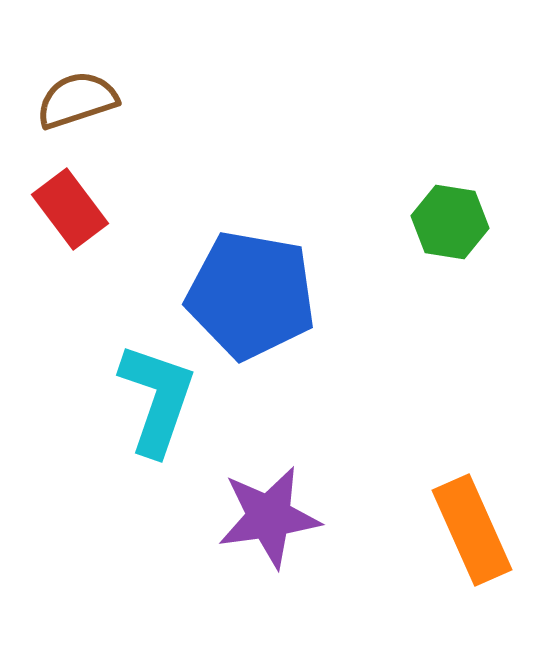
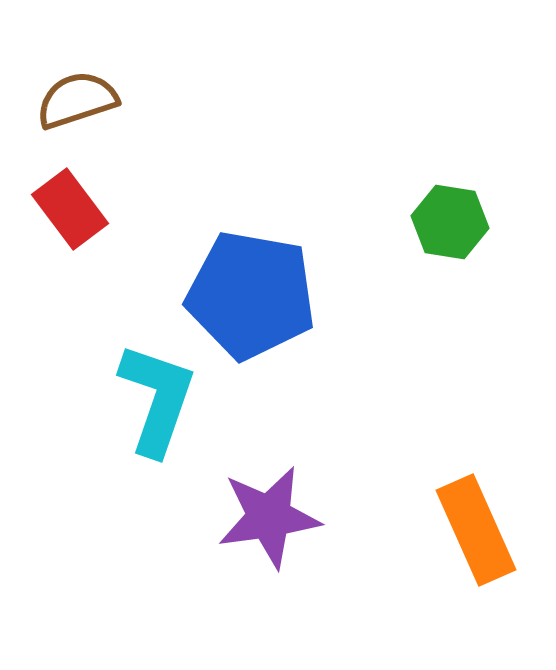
orange rectangle: moved 4 px right
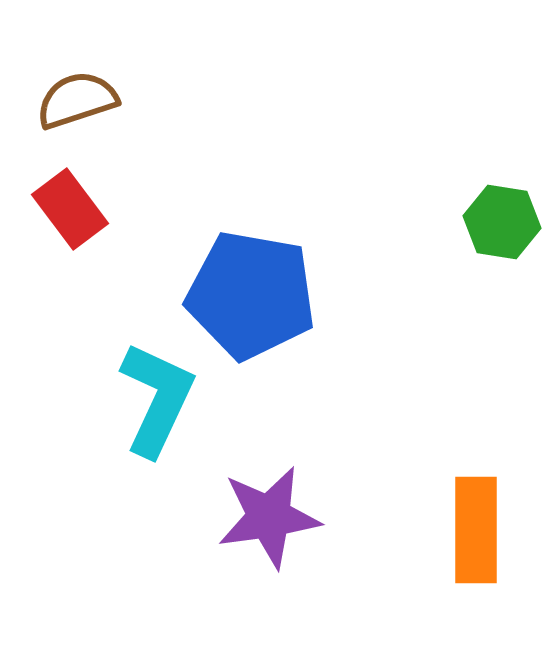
green hexagon: moved 52 px right
cyan L-shape: rotated 6 degrees clockwise
orange rectangle: rotated 24 degrees clockwise
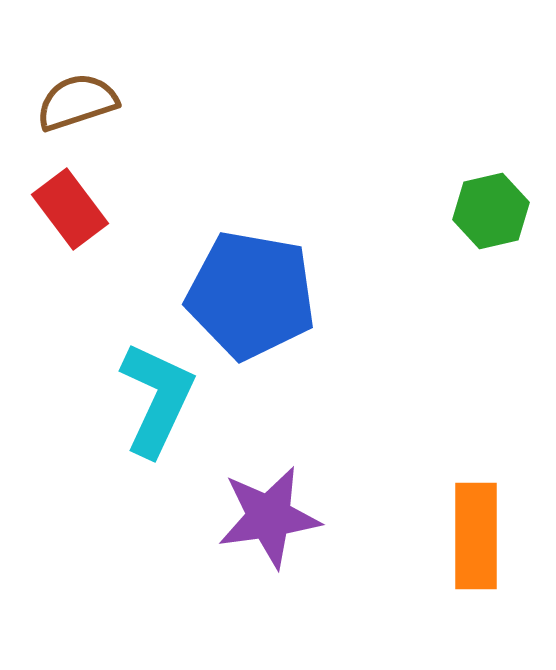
brown semicircle: moved 2 px down
green hexagon: moved 11 px left, 11 px up; rotated 22 degrees counterclockwise
orange rectangle: moved 6 px down
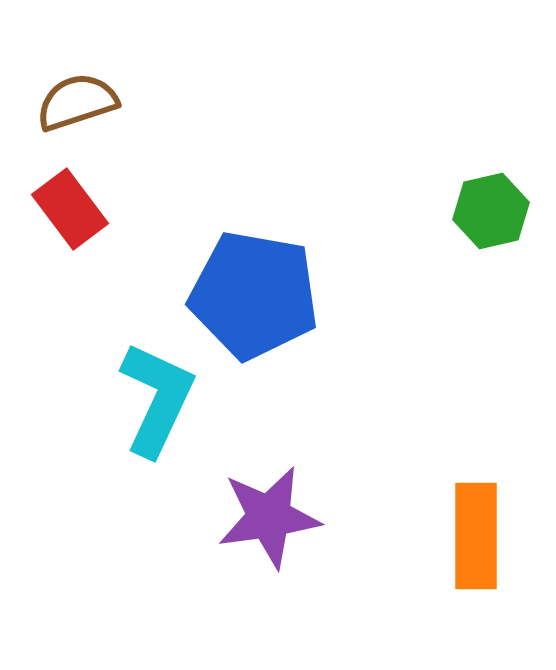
blue pentagon: moved 3 px right
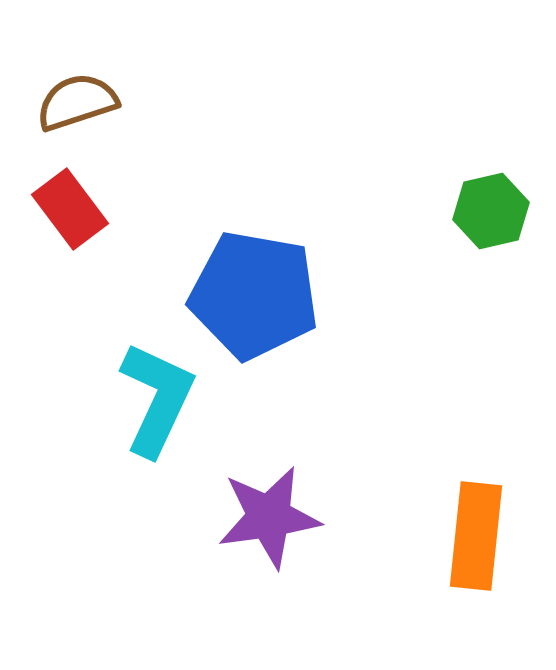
orange rectangle: rotated 6 degrees clockwise
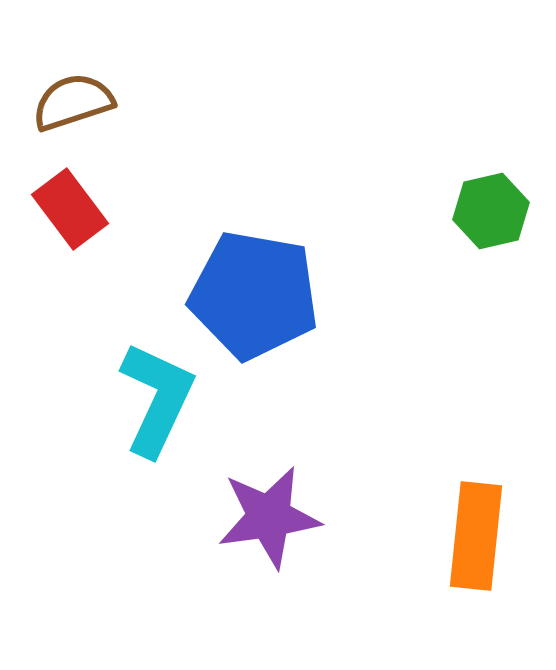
brown semicircle: moved 4 px left
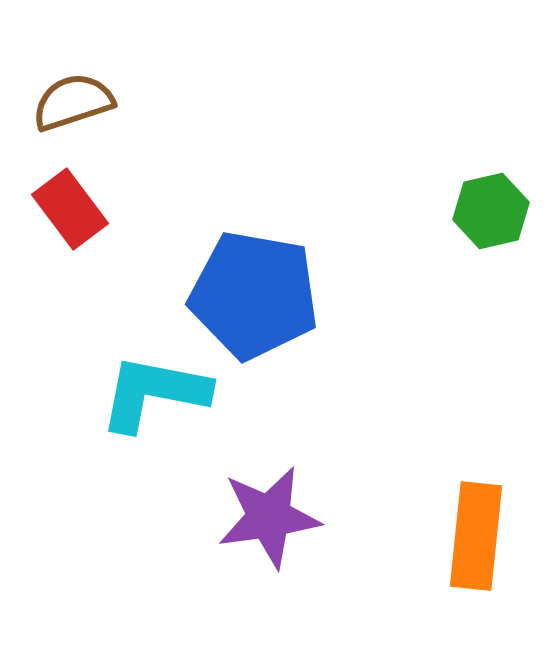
cyan L-shape: moved 3 px left, 6 px up; rotated 104 degrees counterclockwise
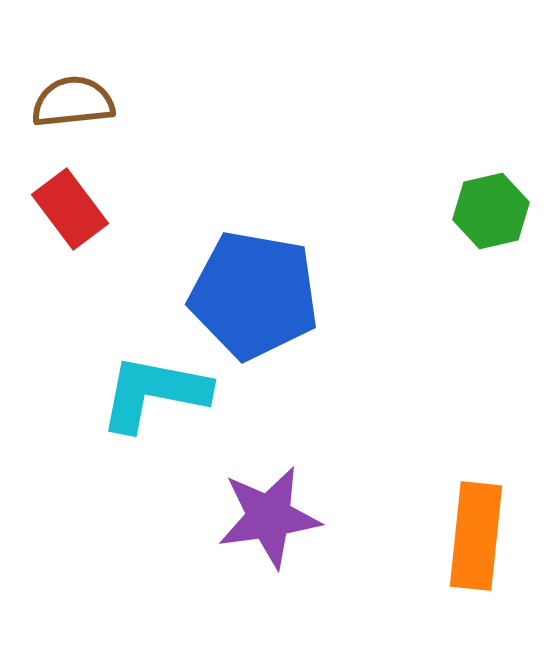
brown semicircle: rotated 12 degrees clockwise
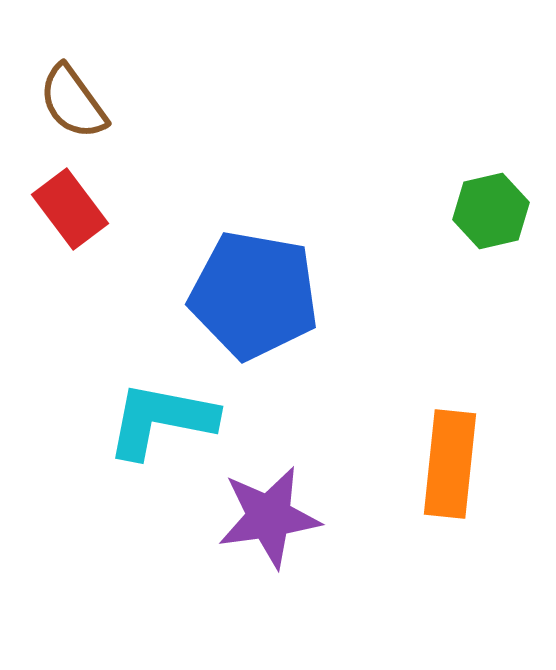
brown semicircle: rotated 120 degrees counterclockwise
cyan L-shape: moved 7 px right, 27 px down
orange rectangle: moved 26 px left, 72 px up
